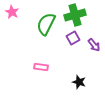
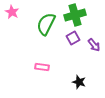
pink rectangle: moved 1 px right
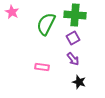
green cross: rotated 20 degrees clockwise
purple arrow: moved 21 px left, 14 px down
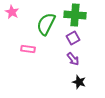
pink rectangle: moved 14 px left, 18 px up
